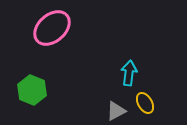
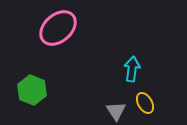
pink ellipse: moved 6 px right
cyan arrow: moved 3 px right, 4 px up
gray triangle: rotated 35 degrees counterclockwise
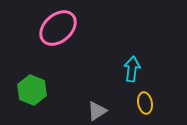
yellow ellipse: rotated 20 degrees clockwise
gray triangle: moved 19 px left; rotated 30 degrees clockwise
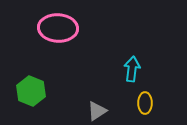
pink ellipse: rotated 45 degrees clockwise
green hexagon: moved 1 px left, 1 px down
yellow ellipse: rotated 10 degrees clockwise
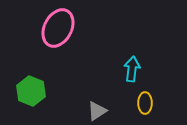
pink ellipse: rotated 66 degrees counterclockwise
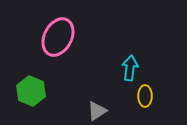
pink ellipse: moved 9 px down
cyan arrow: moved 2 px left, 1 px up
yellow ellipse: moved 7 px up
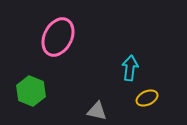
yellow ellipse: moved 2 px right, 2 px down; rotated 65 degrees clockwise
gray triangle: rotated 45 degrees clockwise
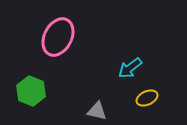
cyan arrow: rotated 135 degrees counterclockwise
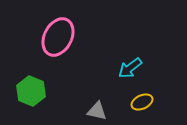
yellow ellipse: moved 5 px left, 4 px down
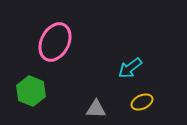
pink ellipse: moved 3 px left, 5 px down
gray triangle: moved 1 px left, 2 px up; rotated 10 degrees counterclockwise
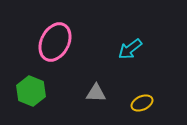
cyan arrow: moved 19 px up
yellow ellipse: moved 1 px down
gray triangle: moved 16 px up
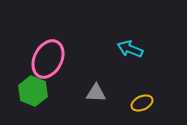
pink ellipse: moved 7 px left, 17 px down
cyan arrow: rotated 60 degrees clockwise
green hexagon: moved 2 px right
